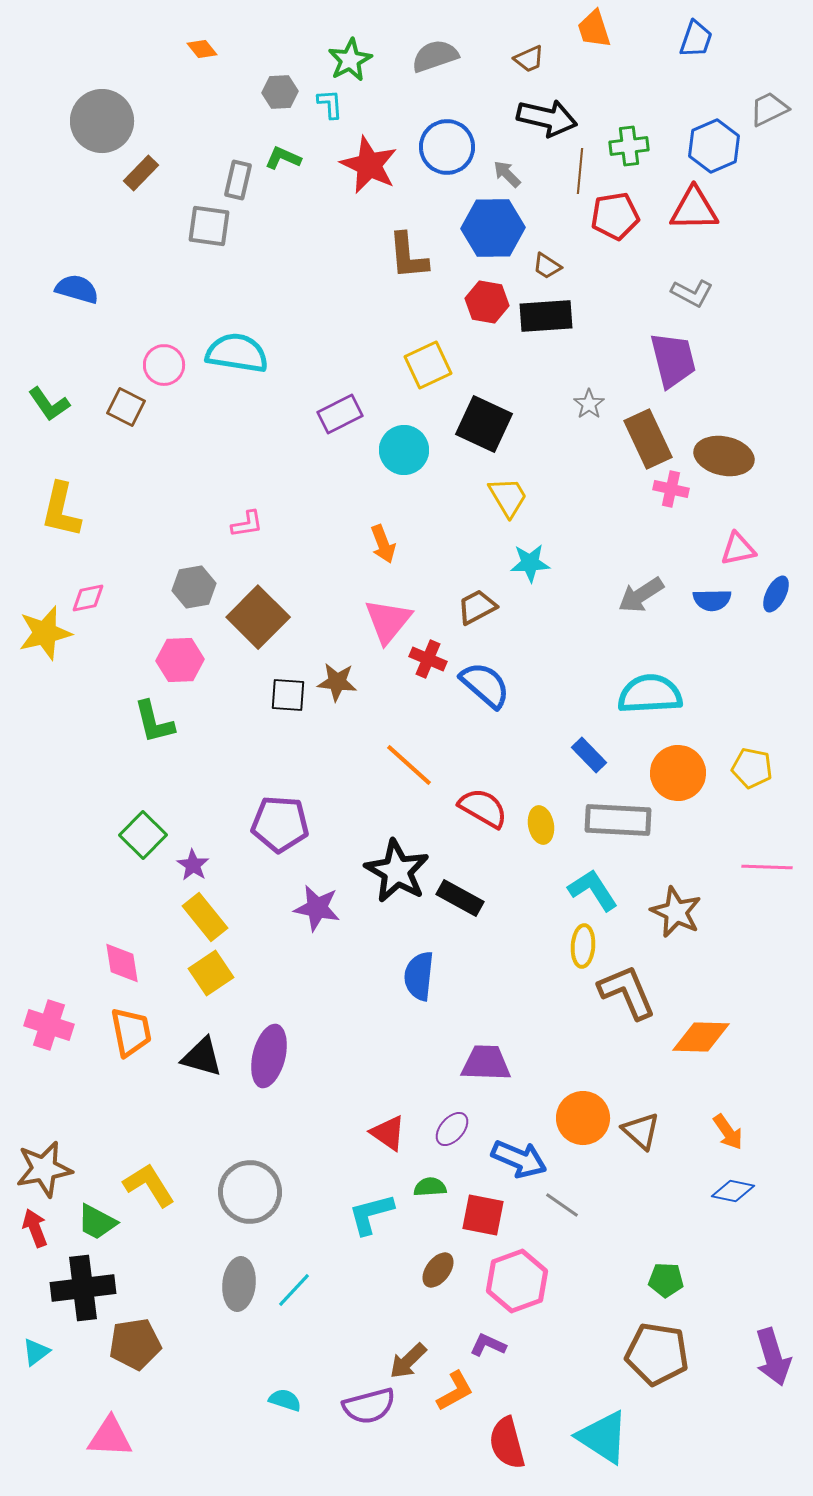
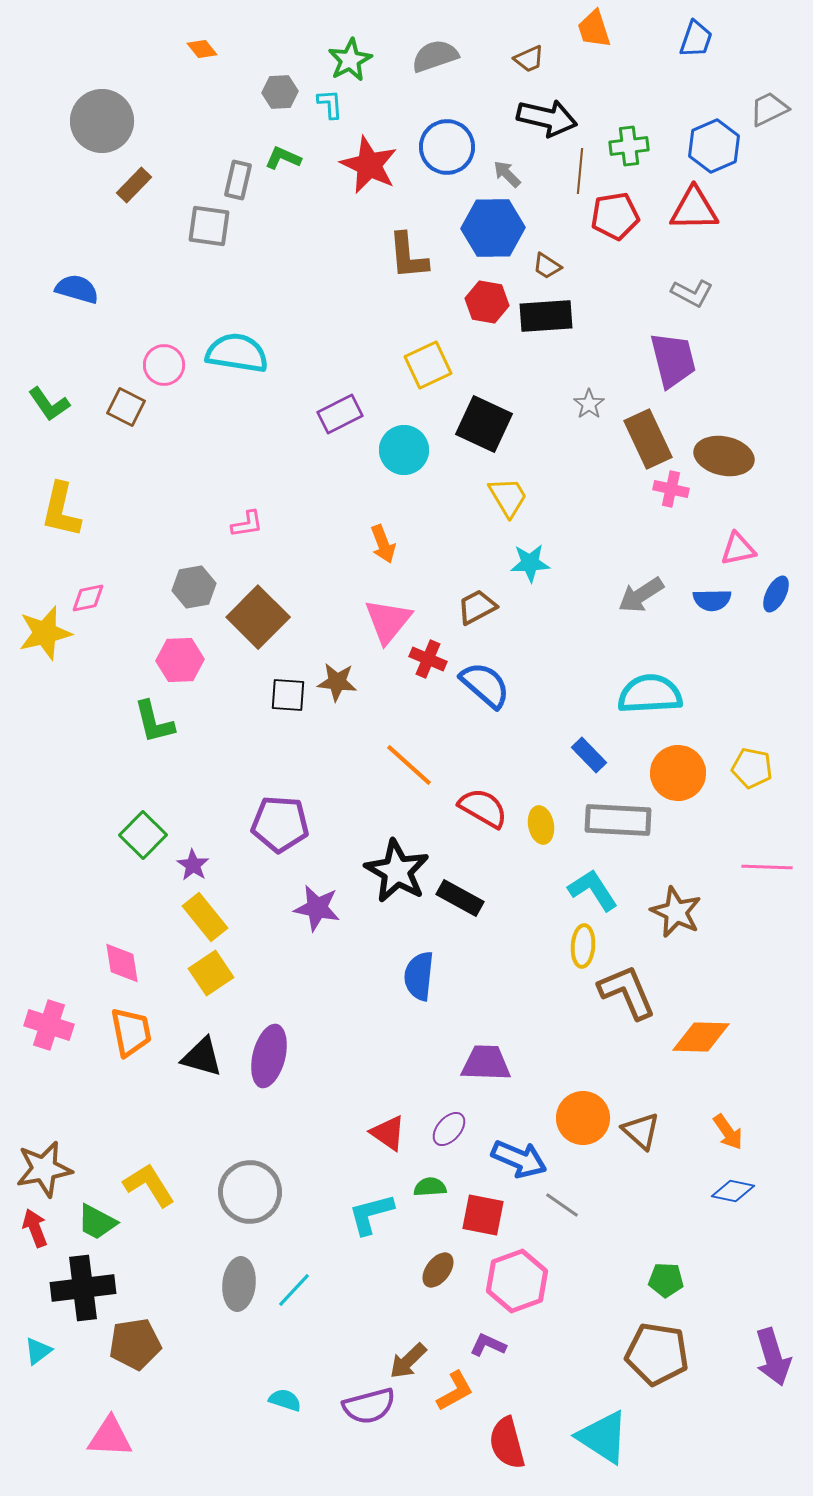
brown rectangle at (141, 173): moved 7 px left, 12 px down
purple ellipse at (452, 1129): moved 3 px left
cyan triangle at (36, 1352): moved 2 px right, 1 px up
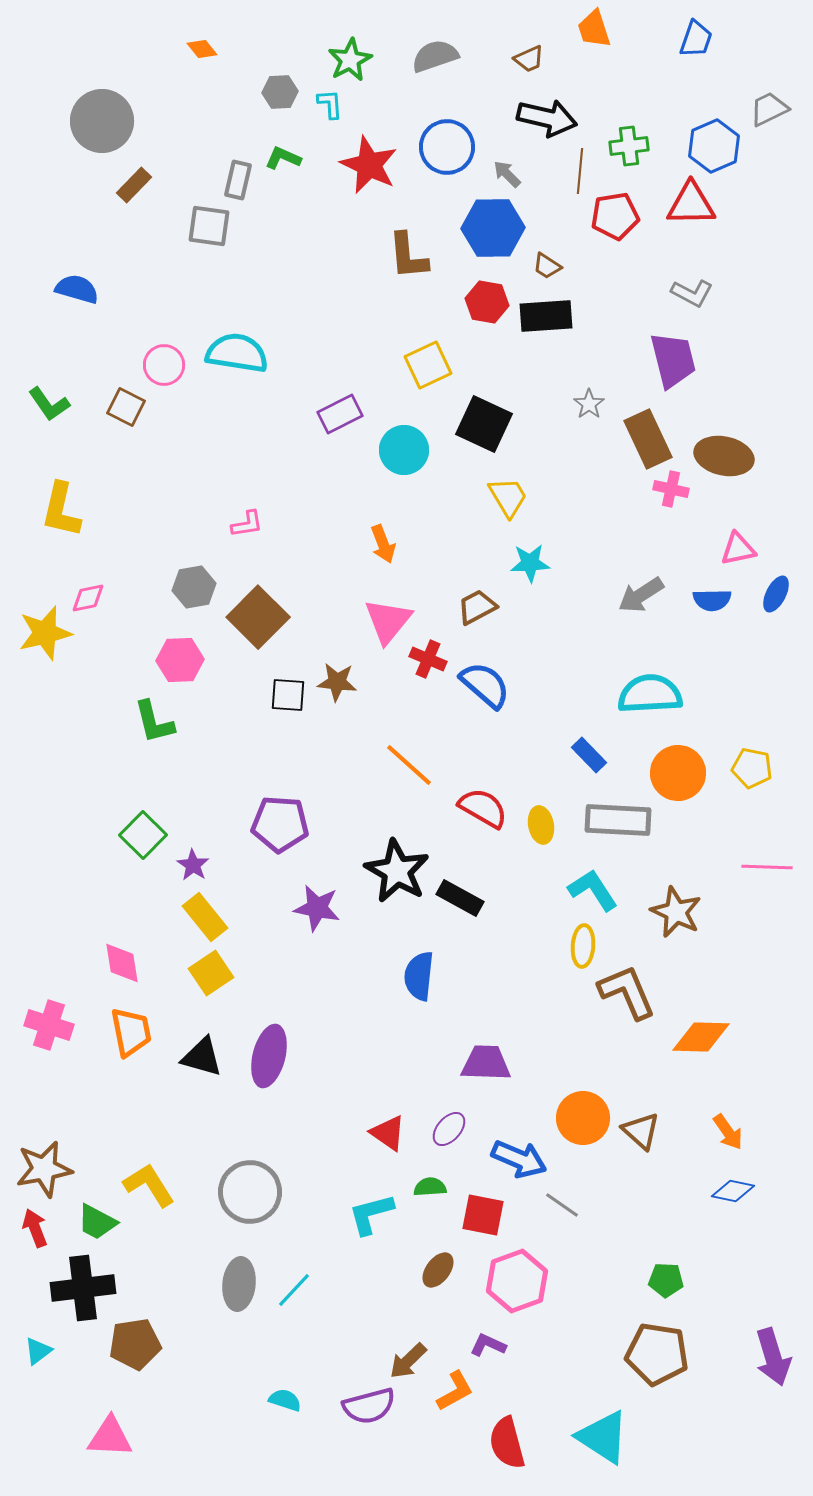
red triangle at (694, 209): moved 3 px left, 5 px up
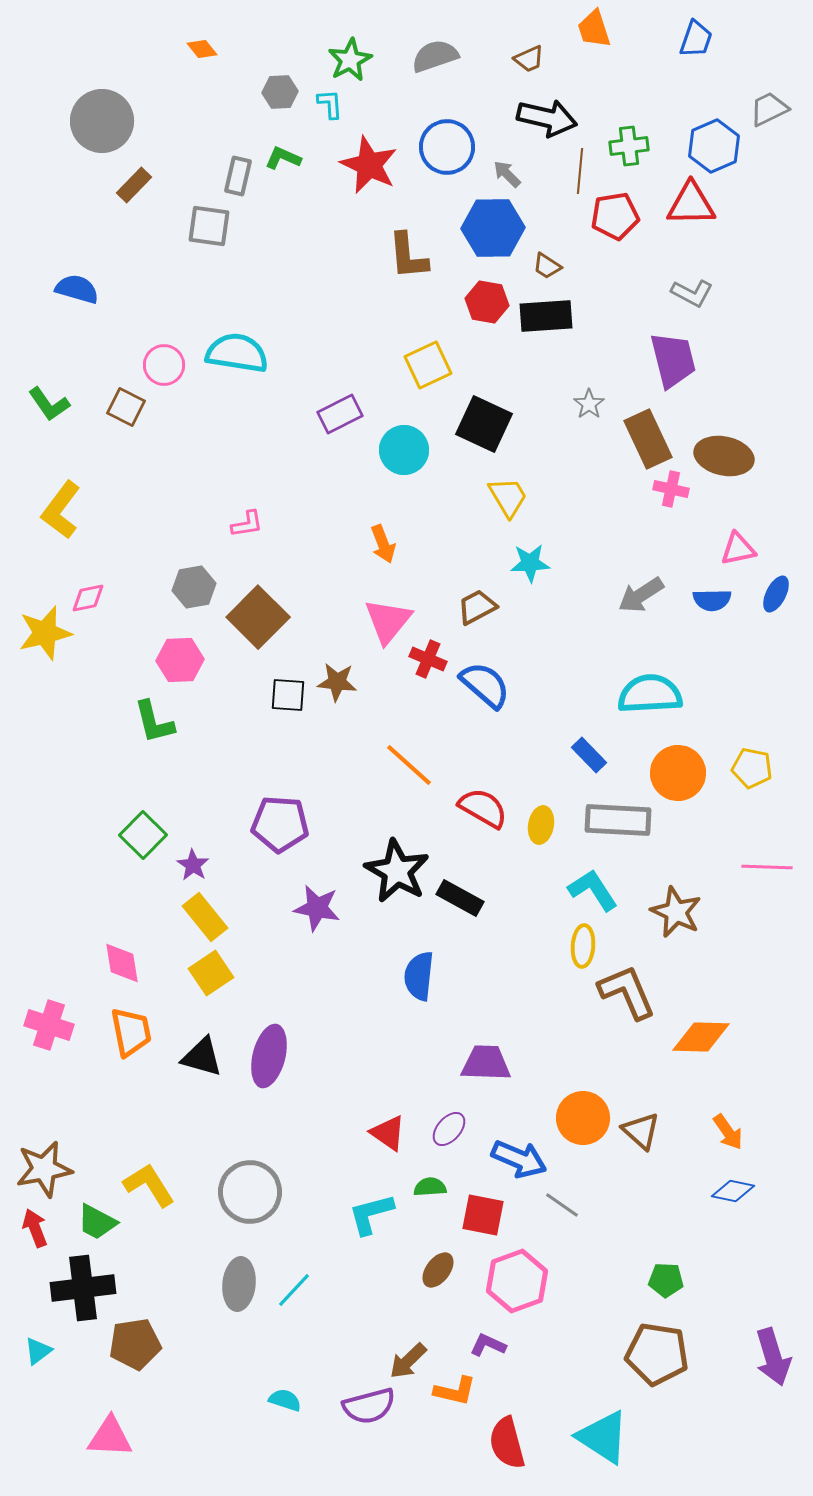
gray rectangle at (238, 180): moved 4 px up
yellow L-shape at (61, 510): rotated 24 degrees clockwise
yellow ellipse at (541, 825): rotated 21 degrees clockwise
orange L-shape at (455, 1391): rotated 42 degrees clockwise
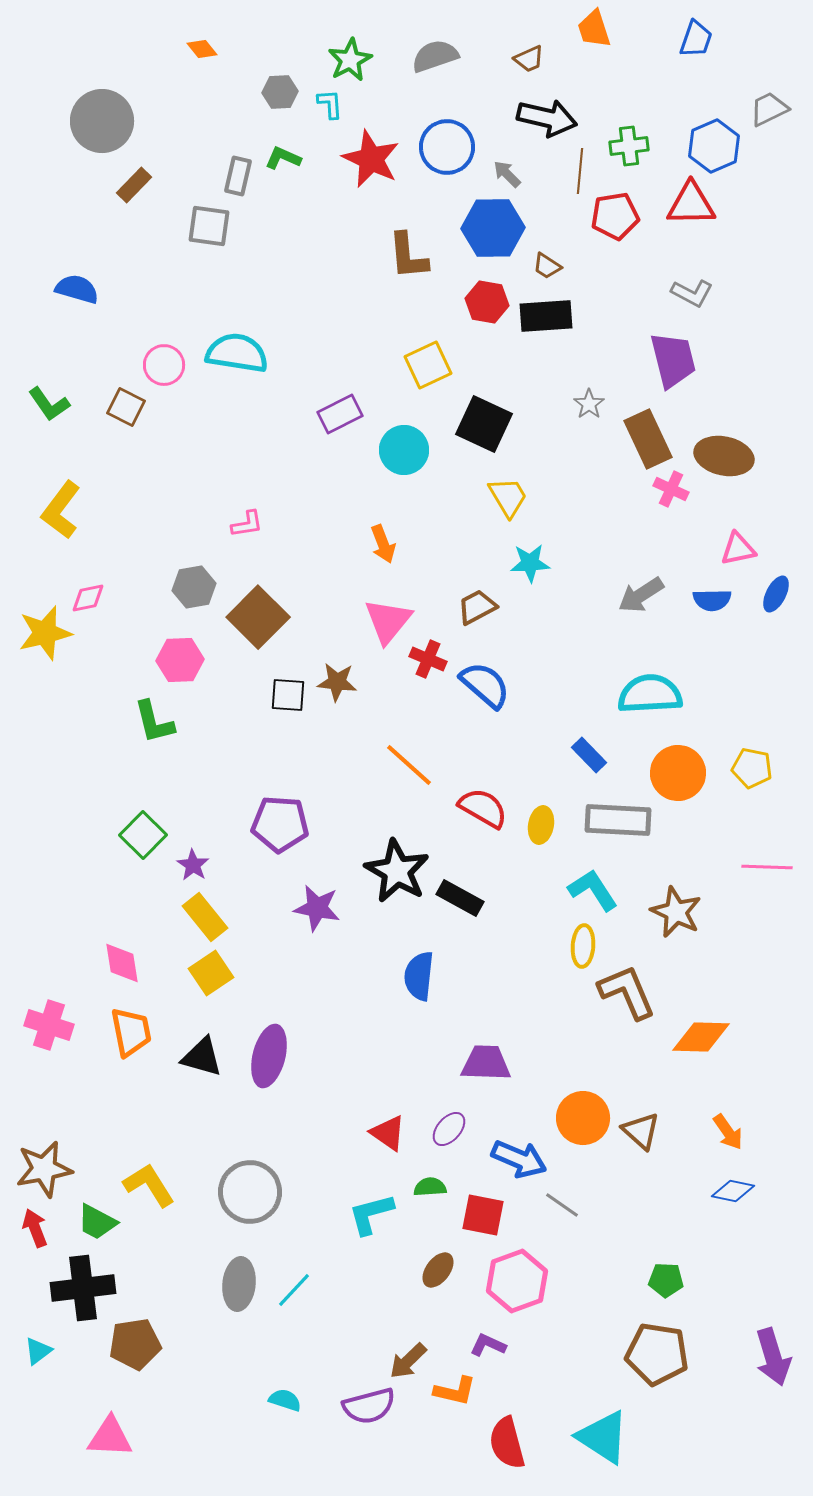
red star at (369, 165): moved 2 px right, 6 px up
pink cross at (671, 489): rotated 12 degrees clockwise
